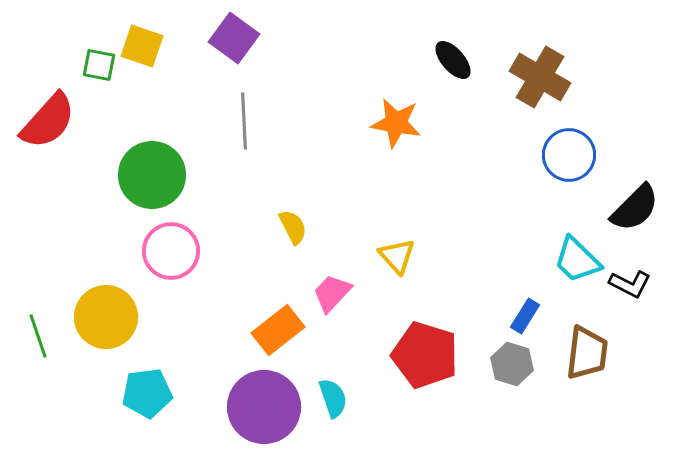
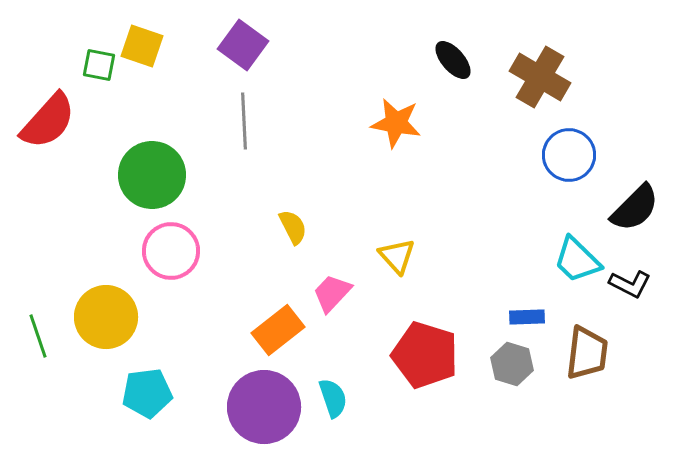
purple square: moved 9 px right, 7 px down
blue rectangle: moved 2 px right, 1 px down; rotated 56 degrees clockwise
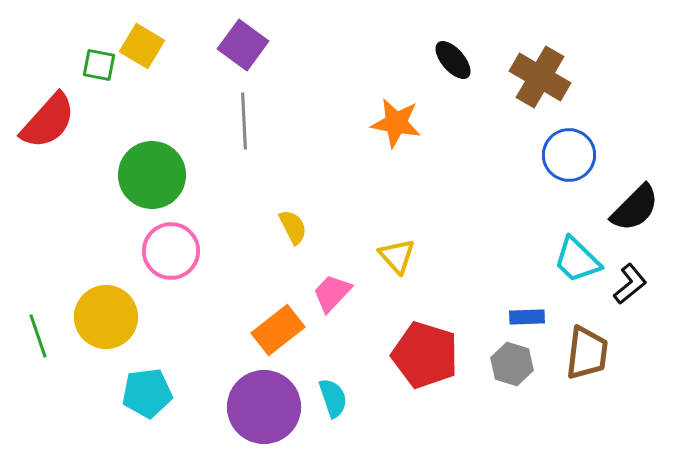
yellow square: rotated 12 degrees clockwise
black L-shape: rotated 66 degrees counterclockwise
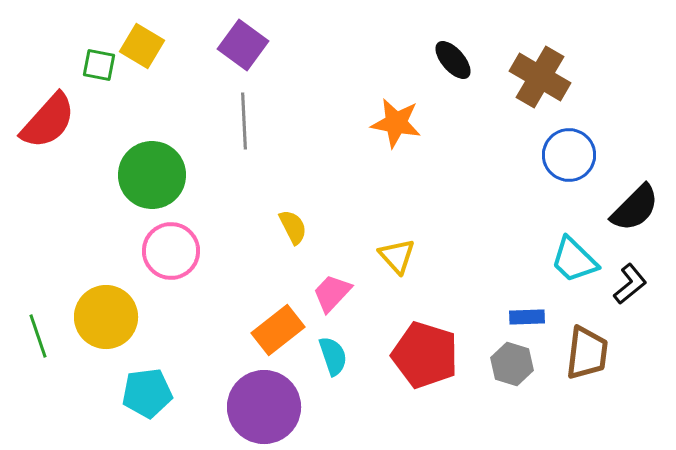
cyan trapezoid: moved 3 px left
cyan semicircle: moved 42 px up
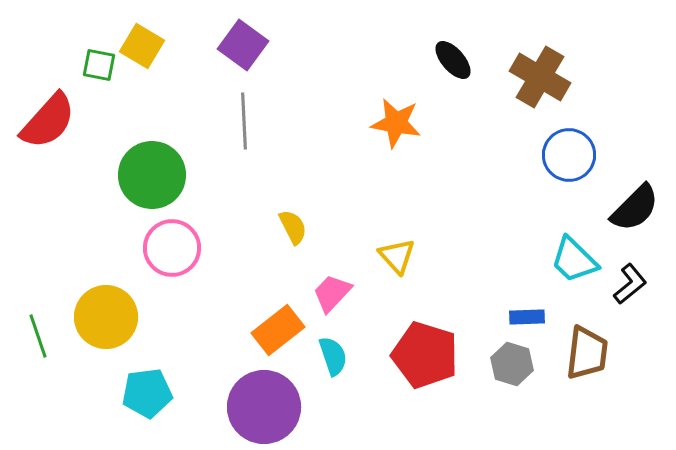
pink circle: moved 1 px right, 3 px up
